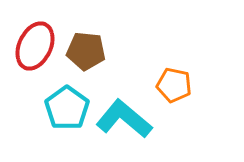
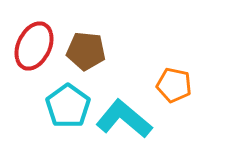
red ellipse: moved 1 px left
cyan pentagon: moved 1 px right, 2 px up
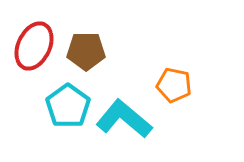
brown pentagon: rotated 6 degrees counterclockwise
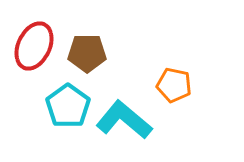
brown pentagon: moved 1 px right, 2 px down
cyan L-shape: moved 1 px down
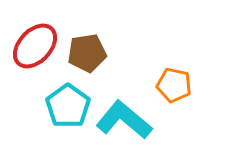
red ellipse: moved 1 px right; rotated 18 degrees clockwise
brown pentagon: rotated 9 degrees counterclockwise
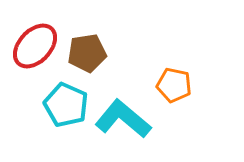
cyan pentagon: moved 2 px left, 1 px up; rotated 12 degrees counterclockwise
cyan L-shape: moved 1 px left, 1 px up
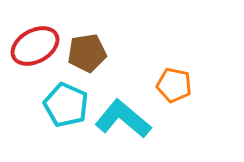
red ellipse: rotated 18 degrees clockwise
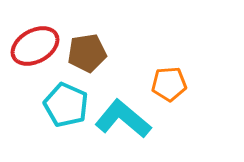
orange pentagon: moved 5 px left, 1 px up; rotated 16 degrees counterclockwise
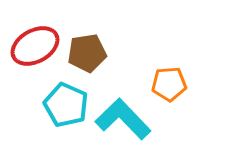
cyan L-shape: rotated 6 degrees clockwise
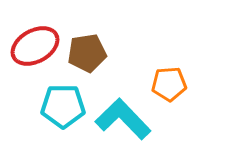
cyan pentagon: moved 3 px left, 1 px down; rotated 24 degrees counterclockwise
